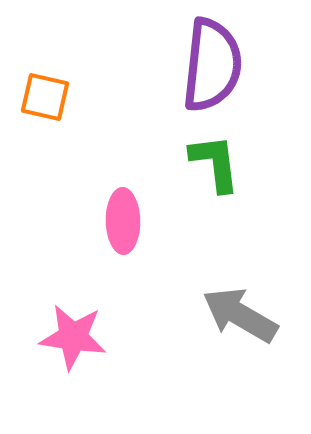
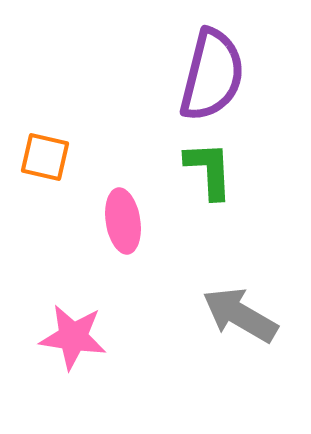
purple semicircle: moved 10 px down; rotated 8 degrees clockwise
orange square: moved 60 px down
green L-shape: moved 6 px left, 7 px down; rotated 4 degrees clockwise
pink ellipse: rotated 8 degrees counterclockwise
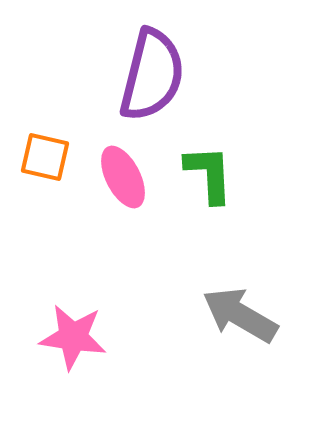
purple semicircle: moved 60 px left
green L-shape: moved 4 px down
pink ellipse: moved 44 px up; rotated 18 degrees counterclockwise
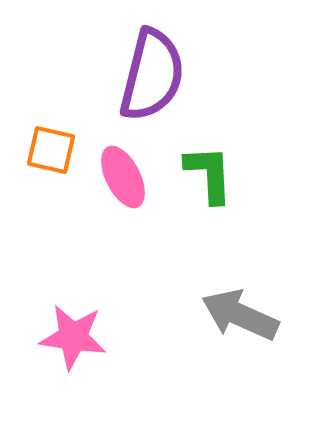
orange square: moved 6 px right, 7 px up
gray arrow: rotated 6 degrees counterclockwise
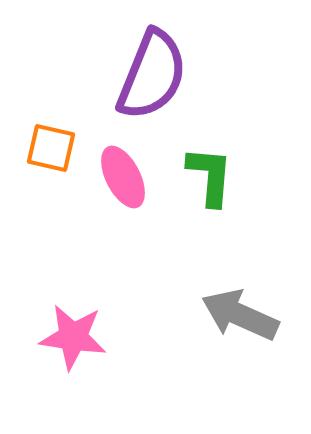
purple semicircle: rotated 8 degrees clockwise
orange square: moved 2 px up
green L-shape: moved 1 px right, 2 px down; rotated 8 degrees clockwise
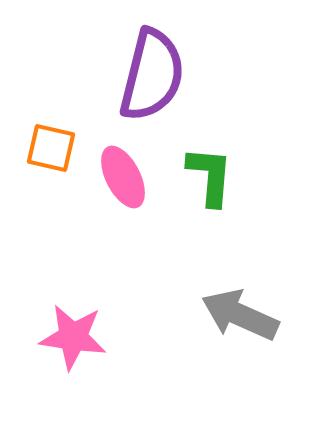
purple semicircle: rotated 8 degrees counterclockwise
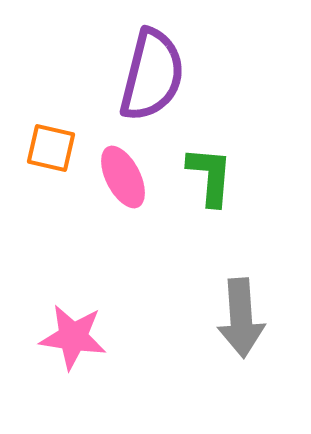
gray arrow: moved 1 px right, 3 px down; rotated 118 degrees counterclockwise
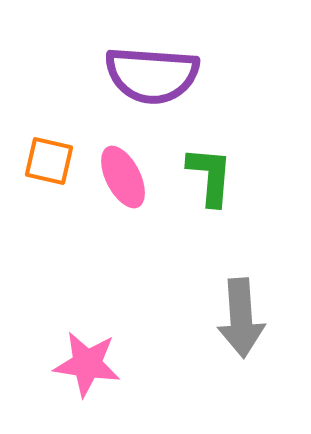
purple semicircle: rotated 80 degrees clockwise
orange square: moved 2 px left, 13 px down
pink star: moved 14 px right, 27 px down
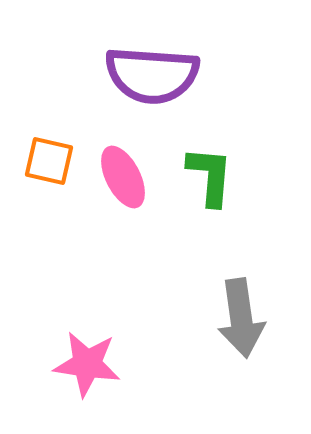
gray arrow: rotated 4 degrees counterclockwise
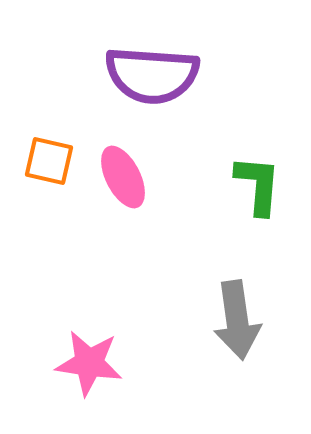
green L-shape: moved 48 px right, 9 px down
gray arrow: moved 4 px left, 2 px down
pink star: moved 2 px right, 1 px up
